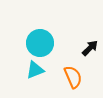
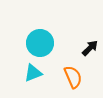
cyan triangle: moved 2 px left, 3 px down
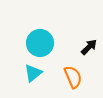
black arrow: moved 1 px left, 1 px up
cyan triangle: rotated 18 degrees counterclockwise
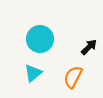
cyan circle: moved 4 px up
orange semicircle: rotated 130 degrees counterclockwise
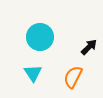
cyan circle: moved 2 px up
cyan triangle: rotated 24 degrees counterclockwise
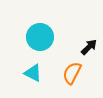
cyan triangle: rotated 30 degrees counterclockwise
orange semicircle: moved 1 px left, 4 px up
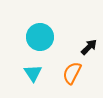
cyan triangle: rotated 30 degrees clockwise
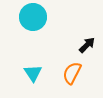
cyan circle: moved 7 px left, 20 px up
black arrow: moved 2 px left, 2 px up
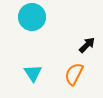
cyan circle: moved 1 px left
orange semicircle: moved 2 px right, 1 px down
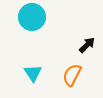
orange semicircle: moved 2 px left, 1 px down
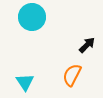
cyan triangle: moved 8 px left, 9 px down
